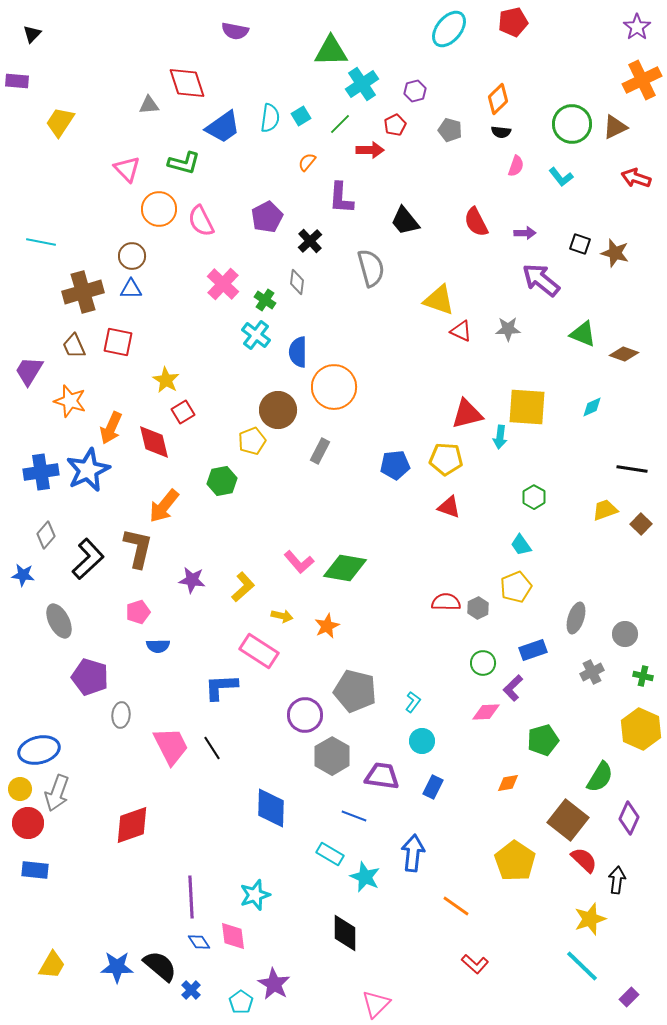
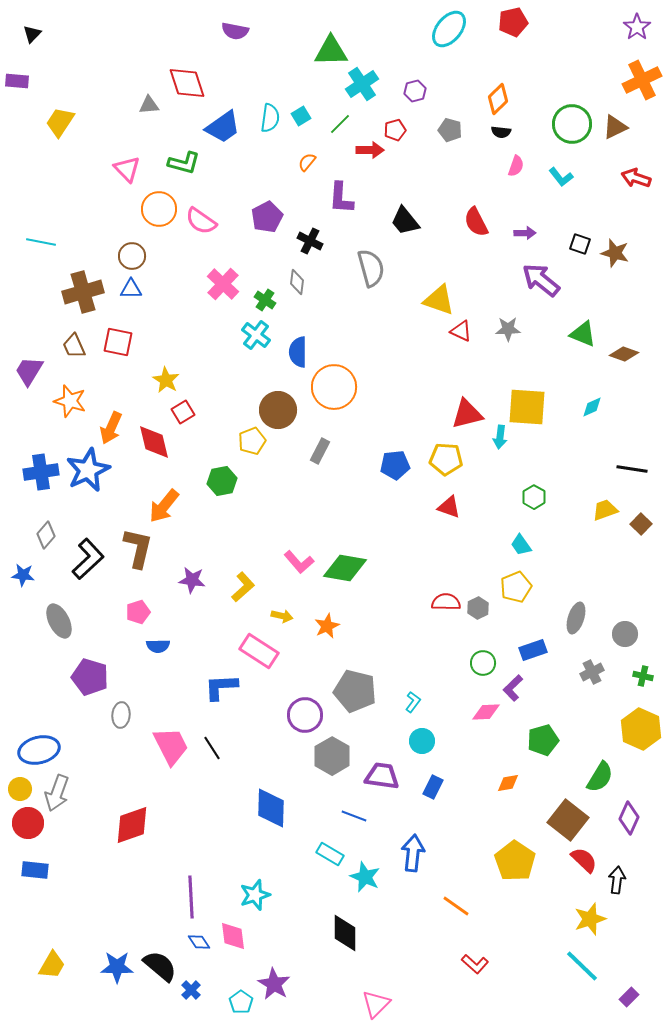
red pentagon at (395, 125): moved 5 px down; rotated 10 degrees clockwise
pink semicircle at (201, 221): rotated 28 degrees counterclockwise
black cross at (310, 241): rotated 20 degrees counterclockwise
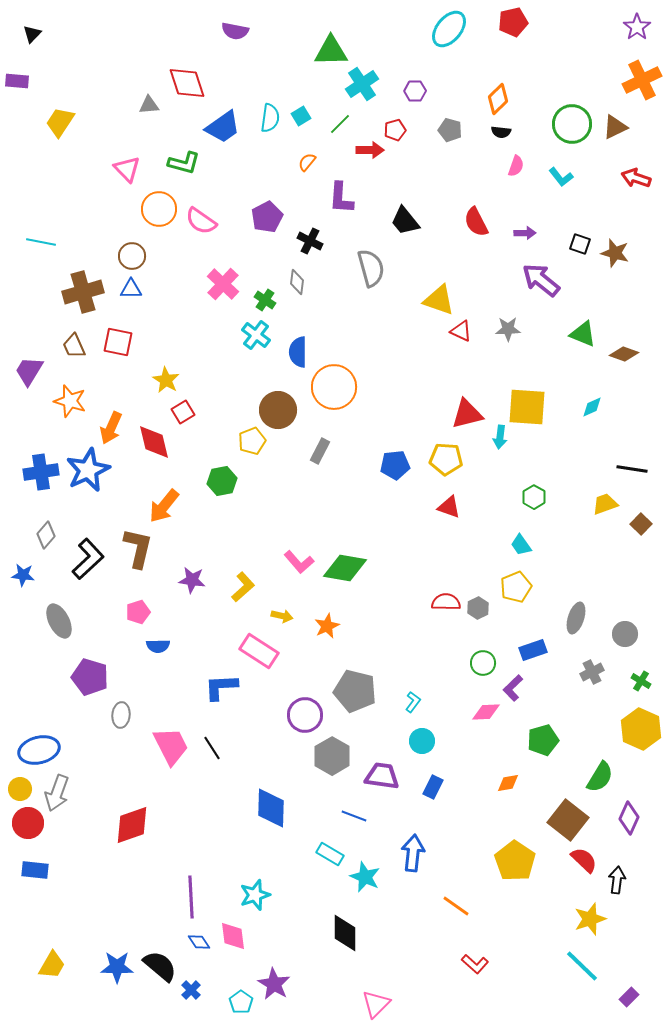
purple hexagon at (415, 91): rotated 15 degrees clockwise
yellow trapezoid at (605, 510): moved 6 px up
green cross at (643, 676): moved 2 px left, 5 px down; rotated 18 degrees clockwise
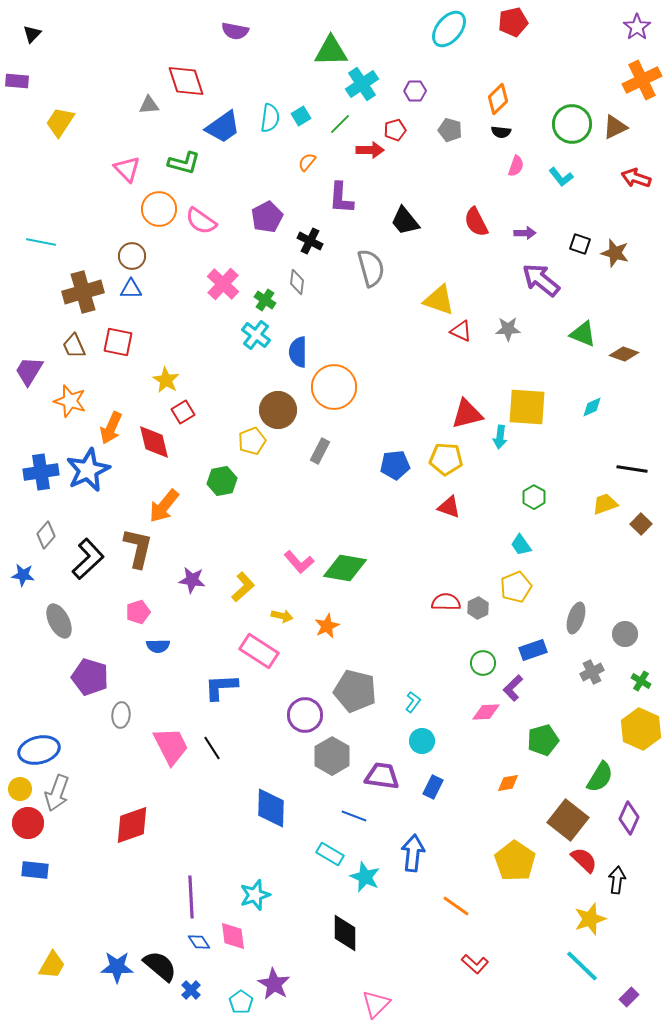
red diamond at (187, 83): moved 1 px left, 2 px up
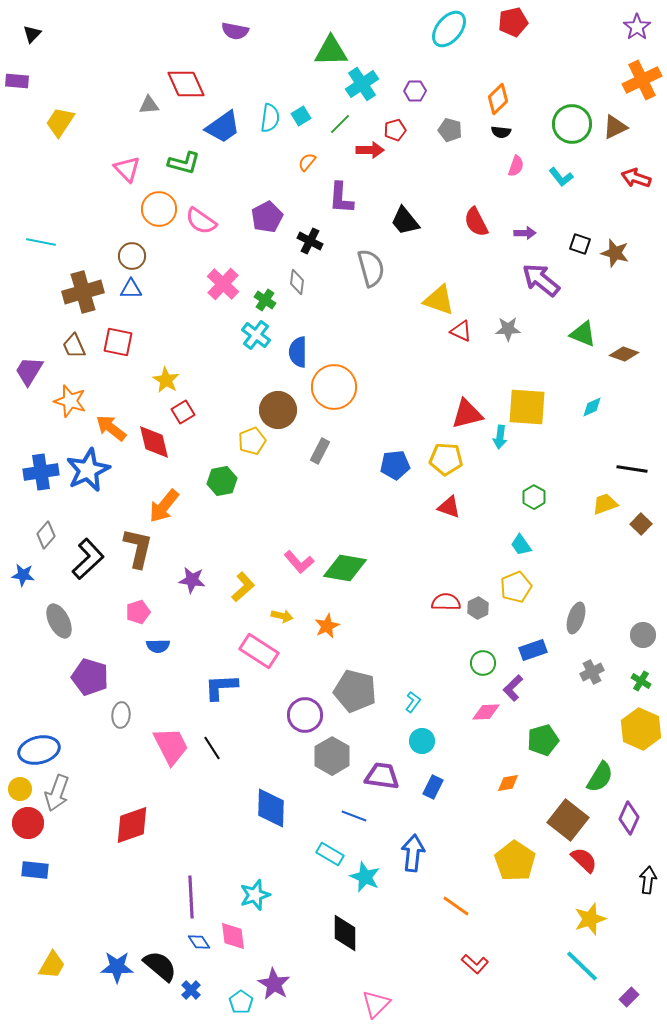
red diamond at (186, 81): moved 3 px down; rotated 6 degrees counterclockwise
orange arrow at (111, 428): rotated 104 degrees clockwise
gray circle at (625, 634): moved 18 px right, 1 px down
black arrow at (617, 880): moved 31 px right
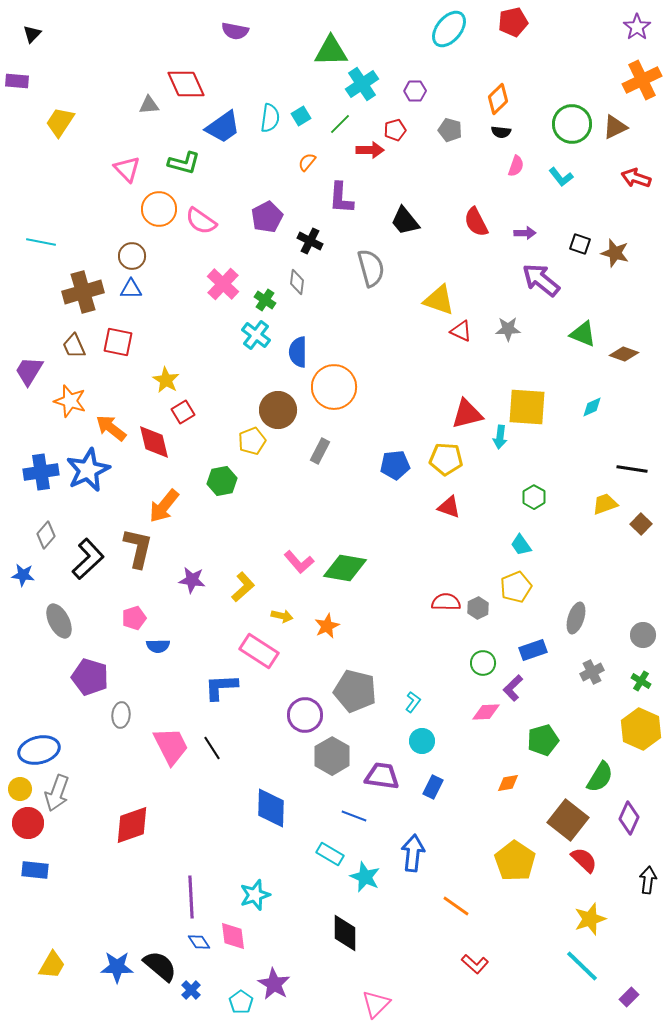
pink pentagon at (138, 612): moved 4 px left, 6 px down
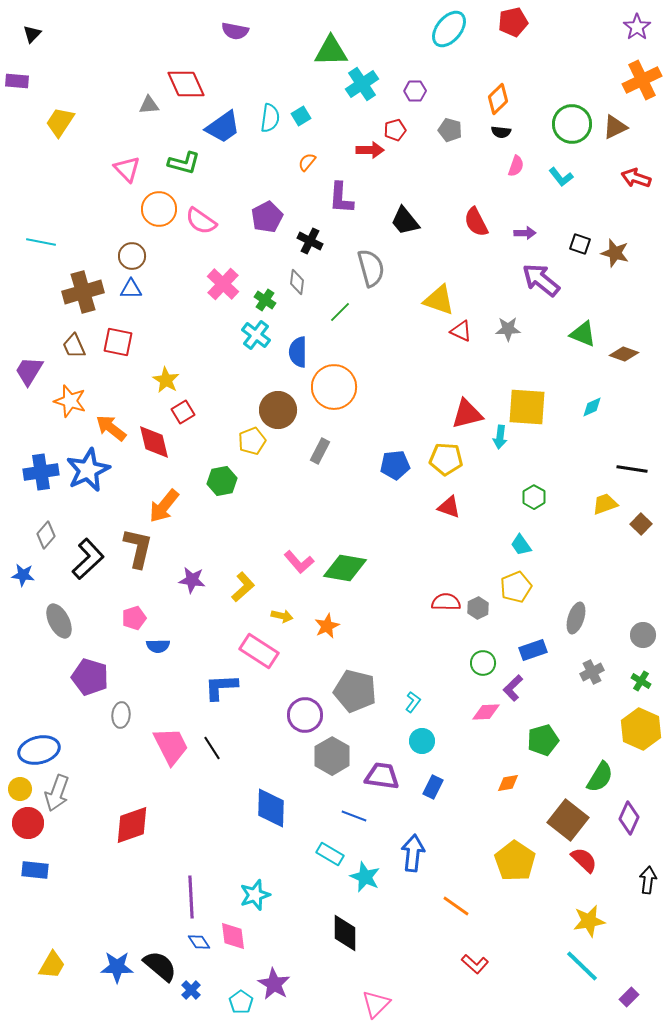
green line at (340, 124): moved 188 px down
yellow star at (590, 919): moved 1 px left, 2 px down; rotated 8 degrees clockwise
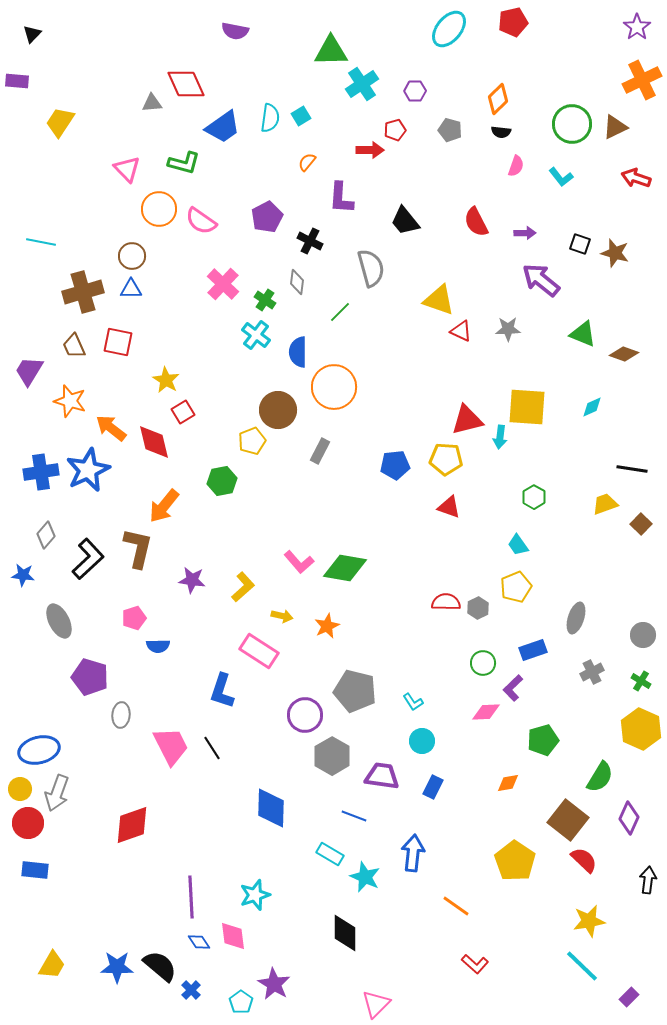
gray triangle at (149, 105): moved 3 px right, 2 px up
red triangle at (467, 414): moved 6 px down
cyan trapezoid at (521, 545): moved 3 px left
blue L-shape at (221, 687): moved 1 px right, 4 px down; rotated 69 degrees counterclockwise
cyan L-shape at (413, 702): rotated 110 degrees clockwise
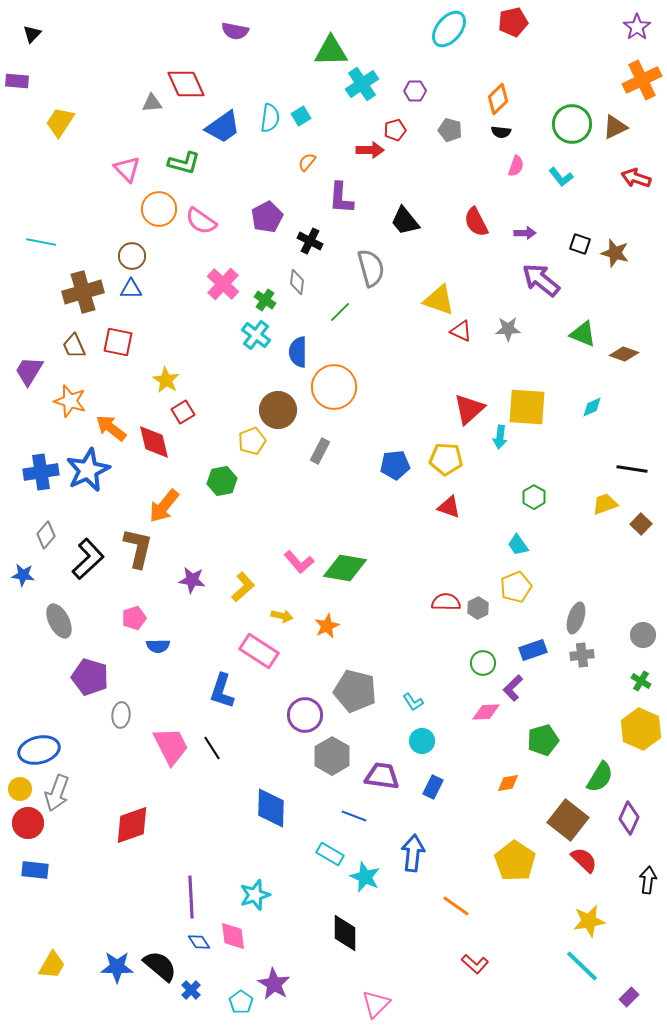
red triangle at (467, 420): moved 2 px right, 11 px up; rotated 28 degrees counterclockwise
gray cross at (592, 672): moved 10 px left, 17 px up; rotated 20 degrees clockwise
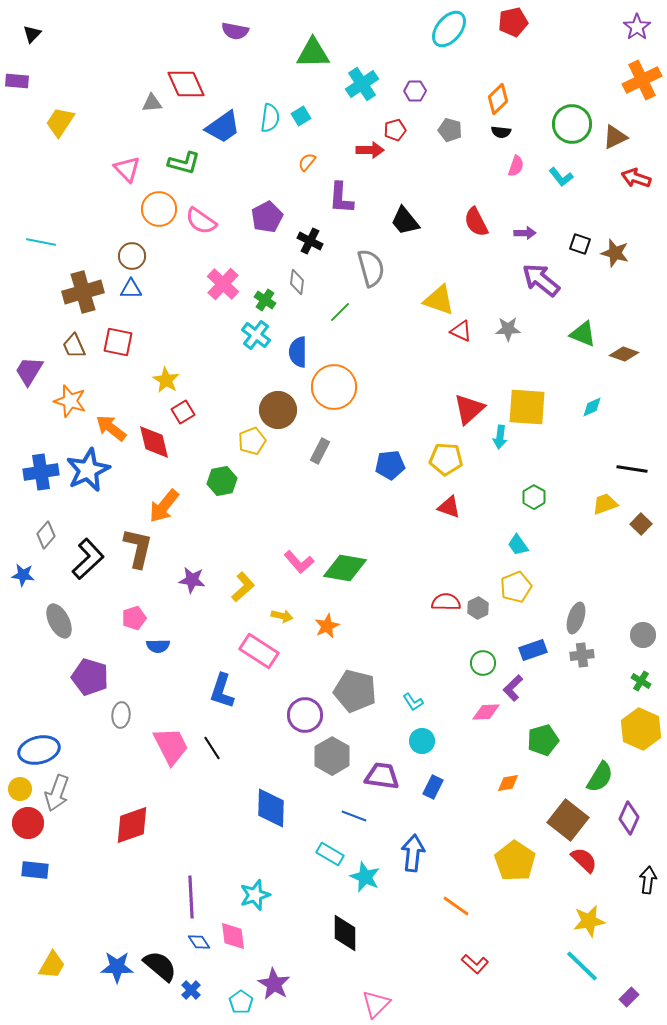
green triangle at (331, 51): moved 18 px left, 2 px down
brown triangle at (615, 127): moved 10 px down
blue pentagon at (395, 465): moved 5 px left
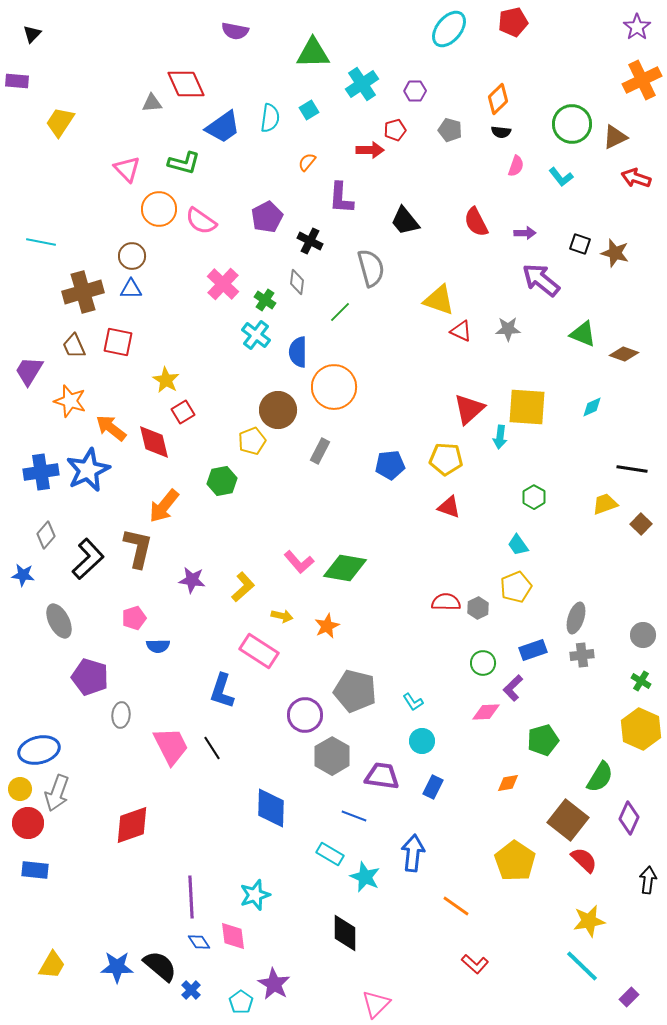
cyan square at (301, 116): moved 8 px right, 6 px up
